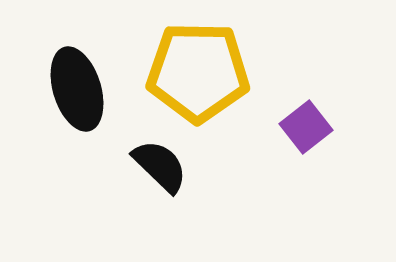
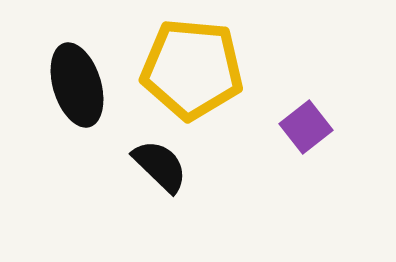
yellow pentagon: moved 6 px left, 3 px up; rotated 4 degrees clockwise
black ellipse: moved 4 px up
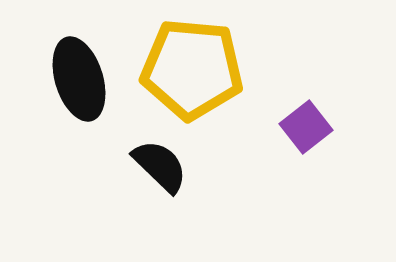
black ellipse: moved 2 px right, 6 px up
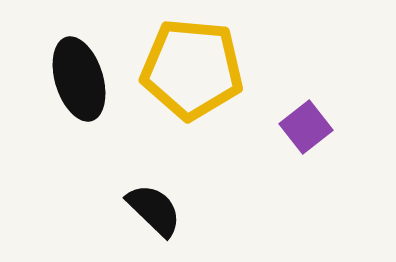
black semicircle: moved 6 px left, 44 px down
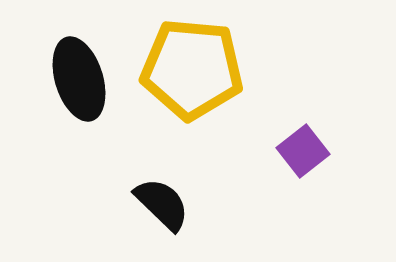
purple square: moved 3 px left, 24 px down
black semicircle: moved 8 px right, 6 px up
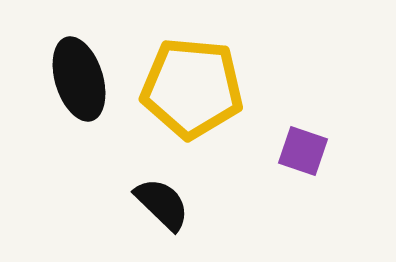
yellow pentagon: moved 19 px down
purple square: rotated 33 degrees counterclockwise
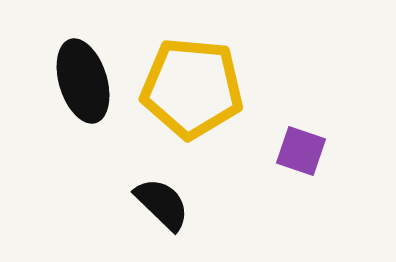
black ellipse: moved 4 px right, 2 px down
purple square: moved 2 px left
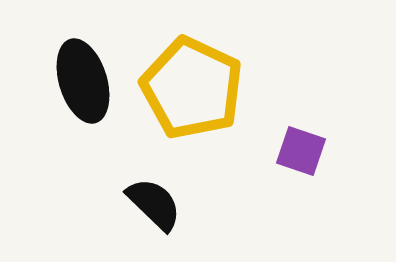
yellow pentagon: rotated 20 degrees clockwise
black semicircle: moved 8 px left
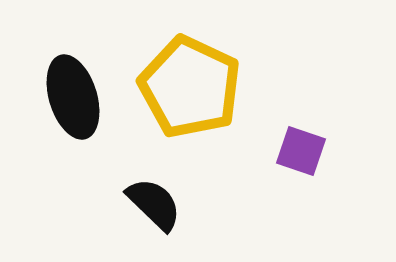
black ellipse: moved 10 px left, 16 px down
yellow pentagon: moved 2 px left, 1 px up
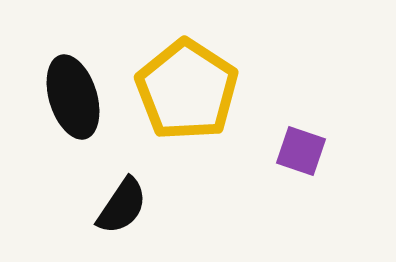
yellow pentagon: moved 3 px left, 3 px down; rotated 8 degrees clockwise
black semicircle: moved 32 px left, 2 px down; rotated 80 degrees clockwise
